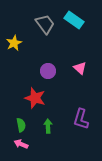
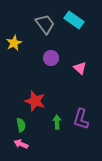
purple circle: moved 3 px right, 13 px up
red star: moved 3 px down
green arrow: moved 9 px right, 4 px up
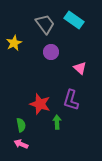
purple circle: moved 6 px up
red star: moved 5 px right, 3 px down
purple L-shape: moved 10 px left, 19 px up
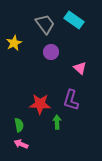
red star: rotated 15 degrees counterclockwise
green semicircle: moved 2 px left
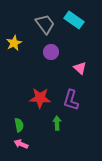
red star: moved 6 px up
green arrow: moved 1 px down
